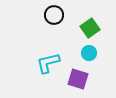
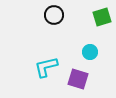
green square: moved 12 px right, 11 px up; rotated 18 degrees clockwise
cyan circle: moved 1 px right, 1 px up
cyan L-shape: moved 2 px left, 4 px down
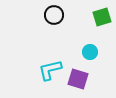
cyan L-shape: moved 4 px right, 3 px down
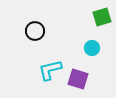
black circle: moved 19 px left, 16 px down
cyan circle: moved 2 px right, 4 px up
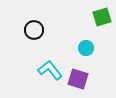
black circle: moved 1 px left, 1 px up
cyan circle: moved 6 px left
cyan L-shape: rotated 65 degrees clockwise
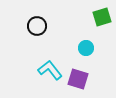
black circle: moved 3 px right, 4 px up
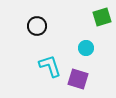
cyan L-shape: moved 4 px up; rotated 20 degrees clockwise
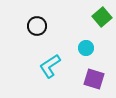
green square: rotated 24 degrees counterclockwise
cyan L-shape: rotated 105 degrees counterclockwise
purple square: moved 16 px right
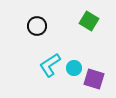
green square: moved 13 px left, 4 px down; rotated 18 degrees counterclockwise
cyan circle: moved 12 px left, 20 px down
cyan L-shape: moved 1 px up
